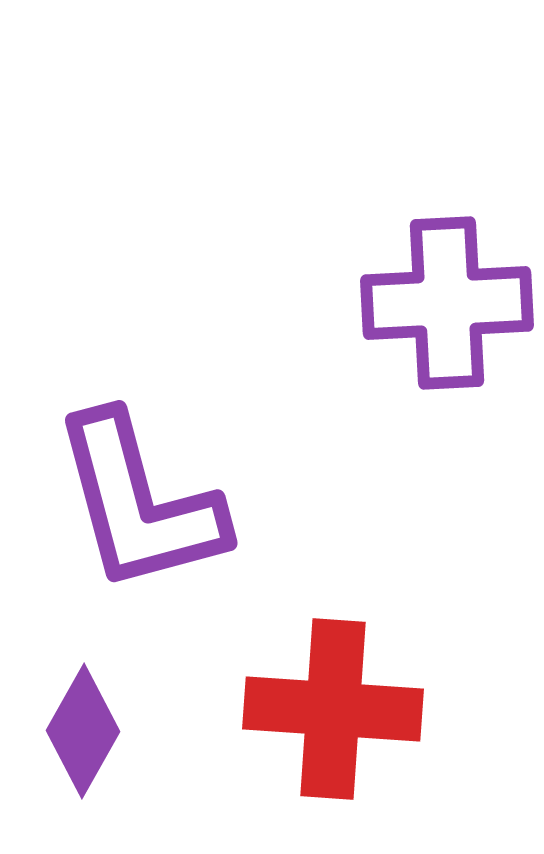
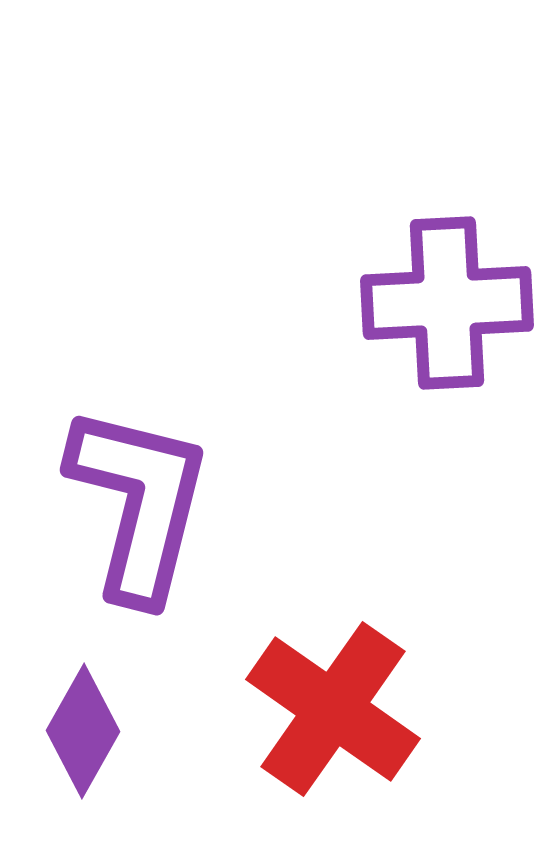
purple L-shape: rotated 151 degrees counterclockwise
red cross: rotated 31 degrees clockwise
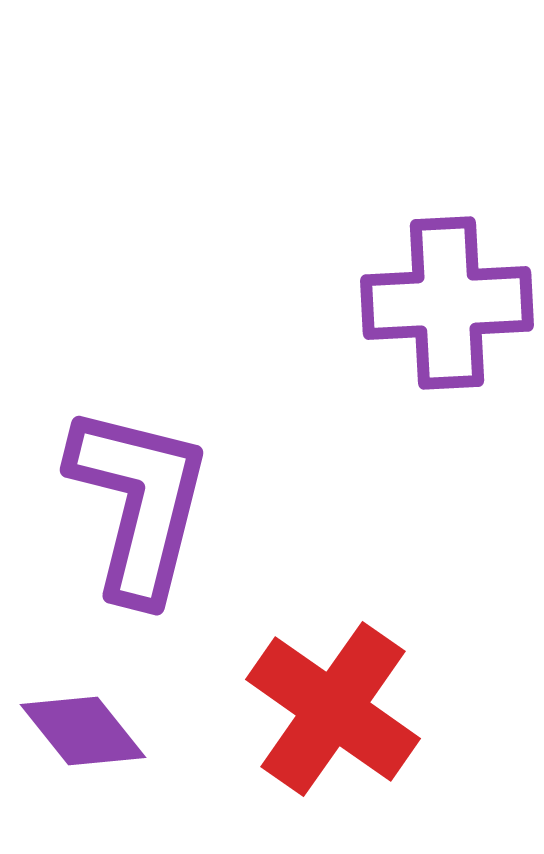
purple diamond: rotated 68 degrees counterclockwise
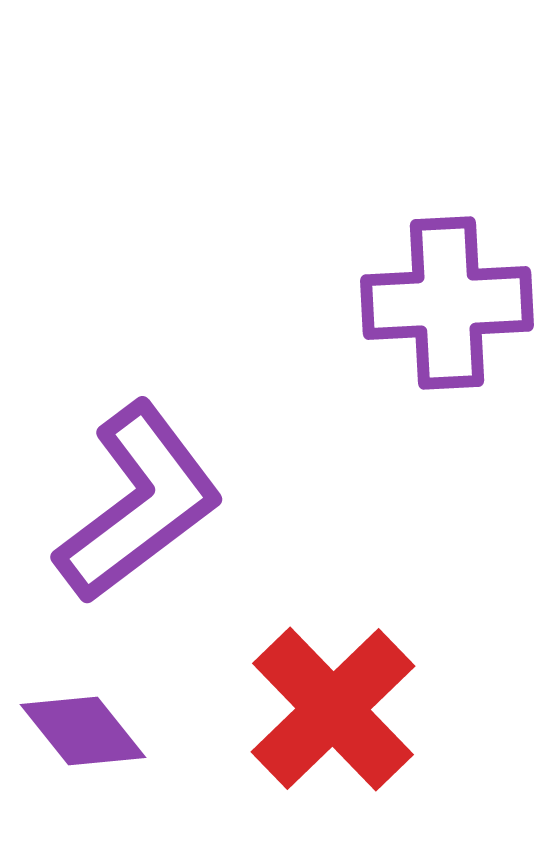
purple L-shape: rotated 39 degrees clockwise
red cross: rotated 11 degrees clockwise
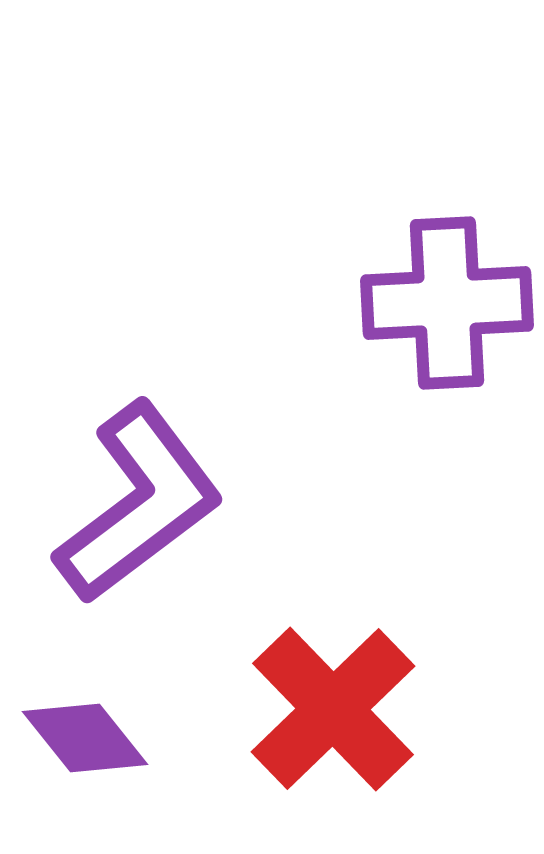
purple diamond: moved 2 px right, 7 px down
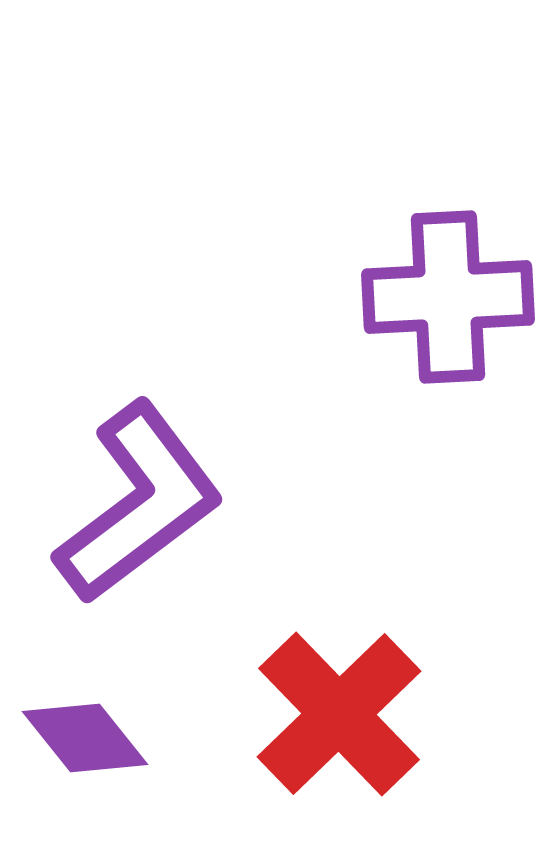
purple cross: moved 1 px right, 6 px up
red cross: moved 6 px right, 5 px down
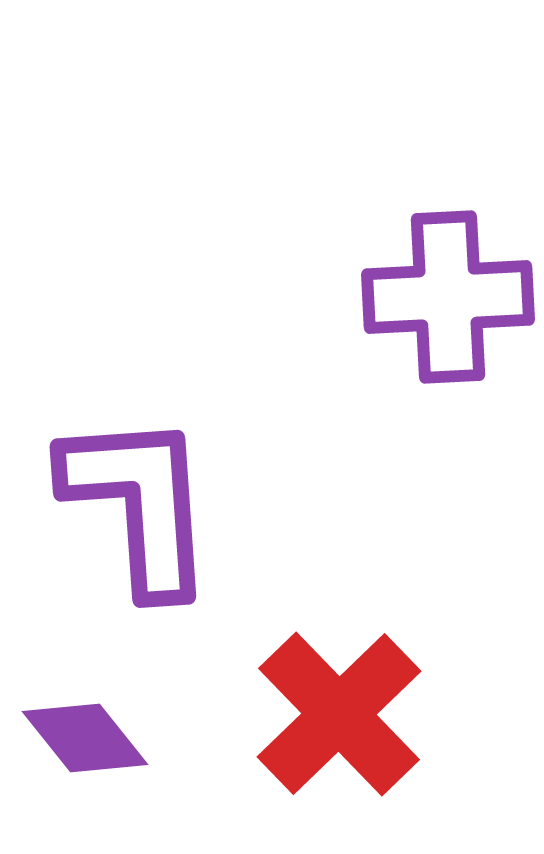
purple L-shape: rotated 57 degrees counterclockwise
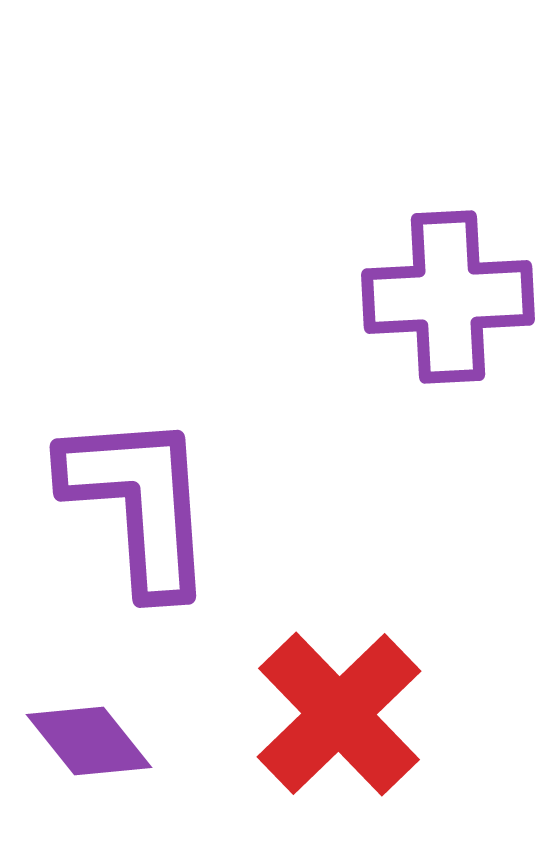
purple diamond: moved 4 px right, 3 px down
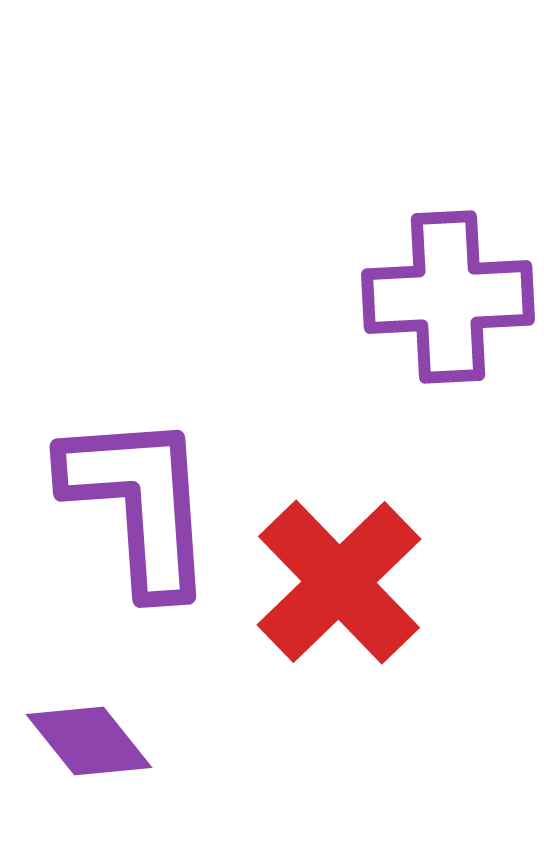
red cross: moved 132 px up
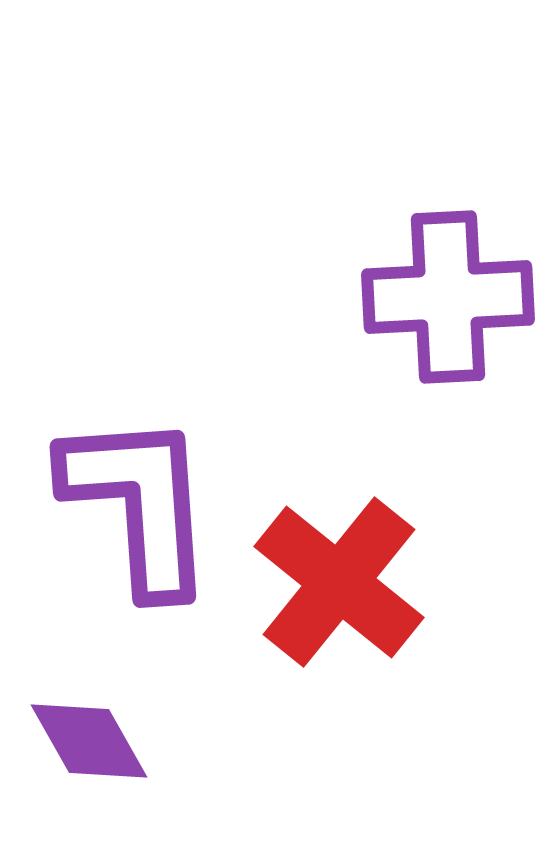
red cross: rotated 7 degrees counterclockwise
purple diamond: rotated 9 degrees clockwise
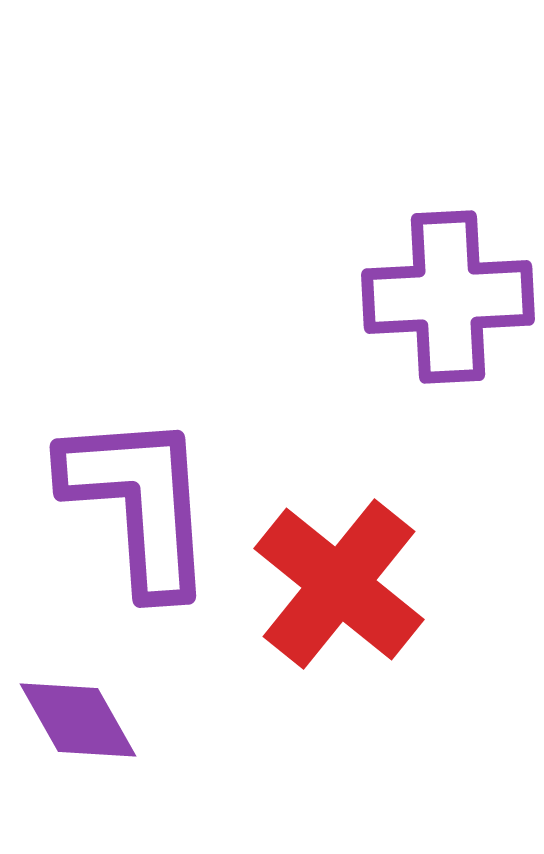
red cross: moved 2 px down
purple diamond: moved 11 px left, 21 px up
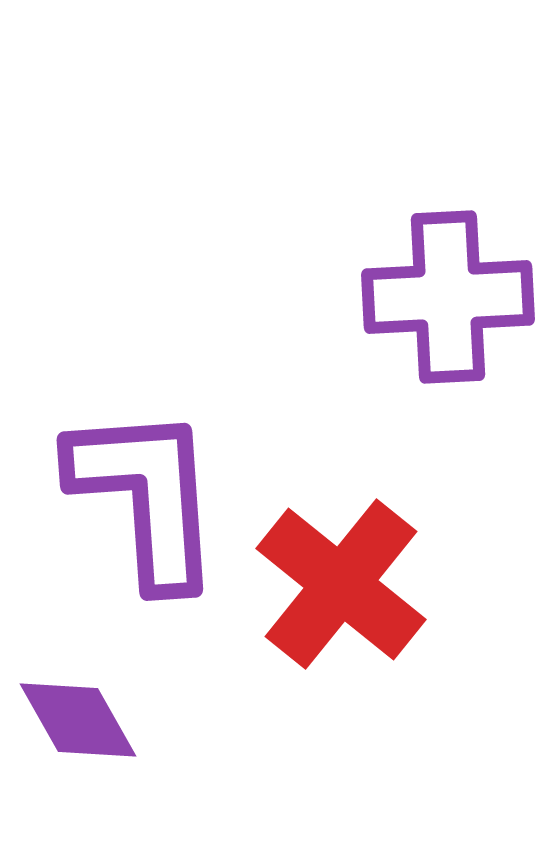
purple L-shape: moved 7 px right, 7 px up
red cross: moved 2 px right
